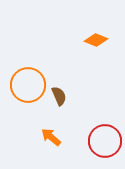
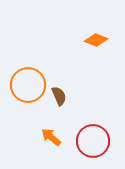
red circle: moved 12 px left
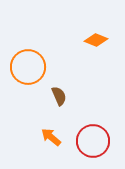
orange circle: moved 18 px up
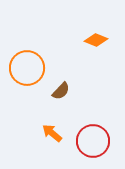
orange circle: moved 1 px left, 1 px down
brown semicircle: moved 2 px right, 5 px up; rotated 66 degrees clockwise
orange arrow: moved 1 px right, 4 px up
